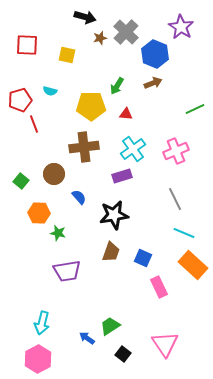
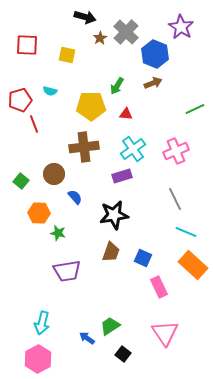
brown star: rotated 16 degrees counterclockwise
blue semicircle: moved 4 px left
cyan line: moved 2 px right, 1 px up
pink triangle: moved 11 px up
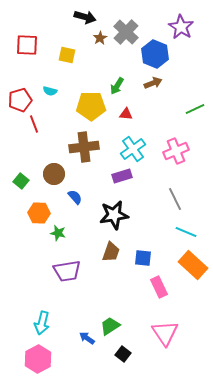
blue square: rotated 18 degrees counterclockwise
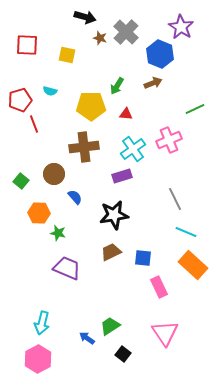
brown star: rotated 24 degrees counterclockwise
blue hexagon: moved 5 px right
pink cross: moved 7 px left, 11 px up
brown trapezoid: rotated 135 degrees counterclockwise
purple trapezoid: moved 3 px up; rotated 148 degrees counterclockwise
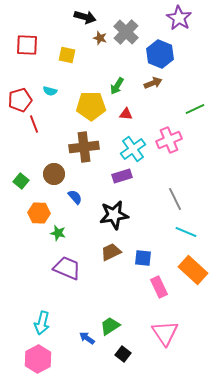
purple star: moved 2 px left, 9 px up
orange rectangle: moved 5 px down
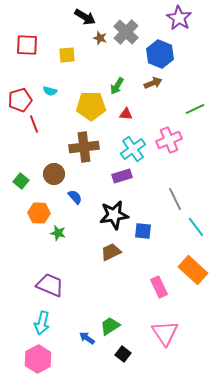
black arrow: rotated 15 degrees clockwise
yellow square: rotated 18 degrees counterclockwise
cyan line: moved 10 px right, 5 px up; rotated 30 degrees clockwise
blue square: moved 27 px up
purple trapezoid: moved 17 px left, 17 px down
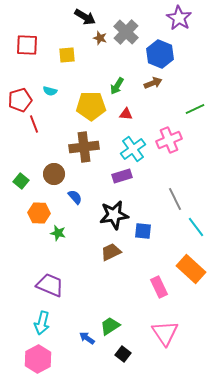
orange rectangle: moved 2 px left, 1 px up
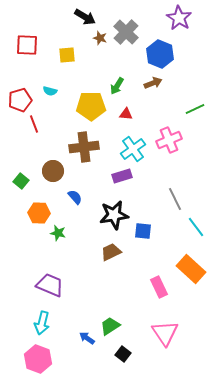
brown circle: moved 1 px left, 3 px up
pink hexagon: rotated 12 degrees counterclockwise
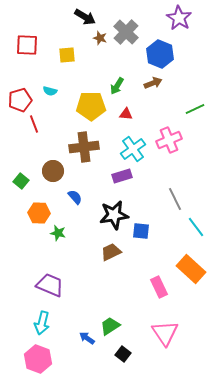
blue square: moved 2 px left
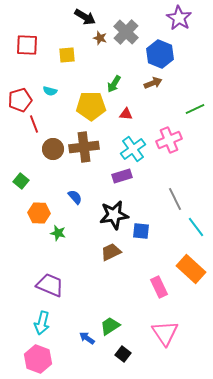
green arrow: moved 3 px left, 2 px up
brown circle: moved 22 px up
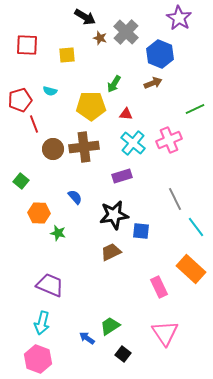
cyan cross: moved 6 px up; rotated 15 degrees counterclockwise
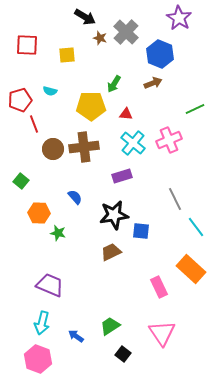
pink triangle: moved 3 px left
blue arrow: moved 11 px left, 2 px up
